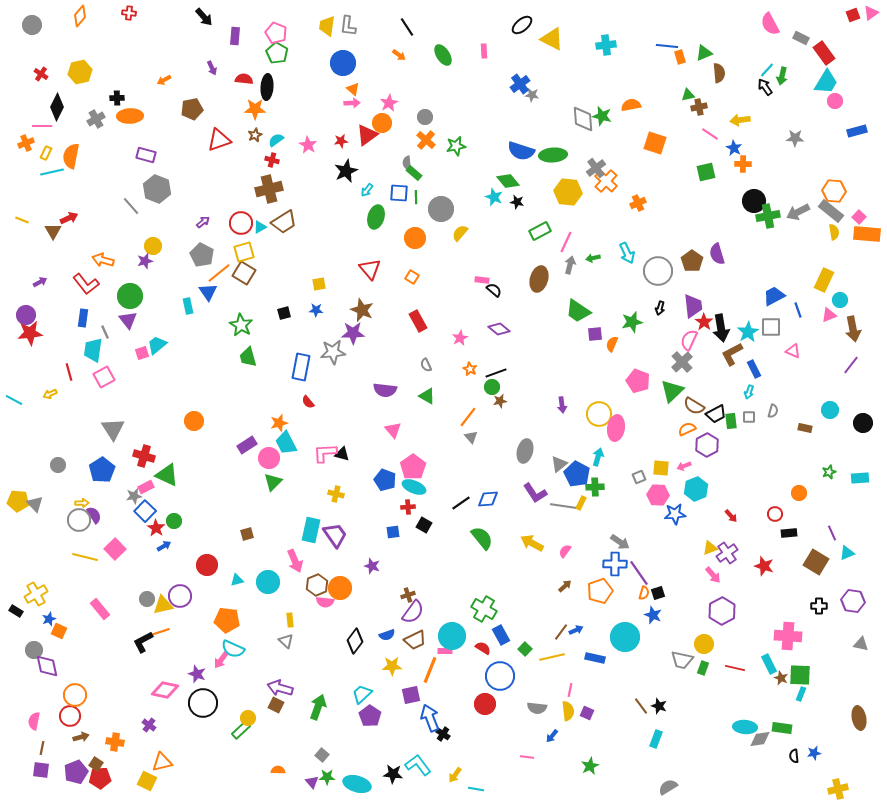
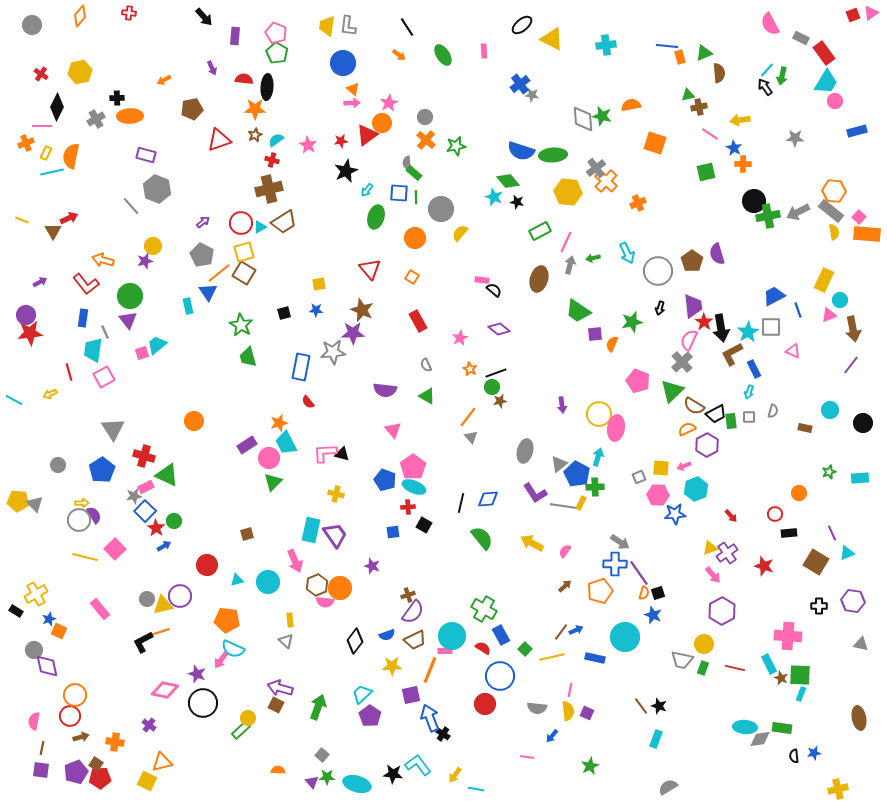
black line at (461, 503): rotated 42 degrees counterclockwise
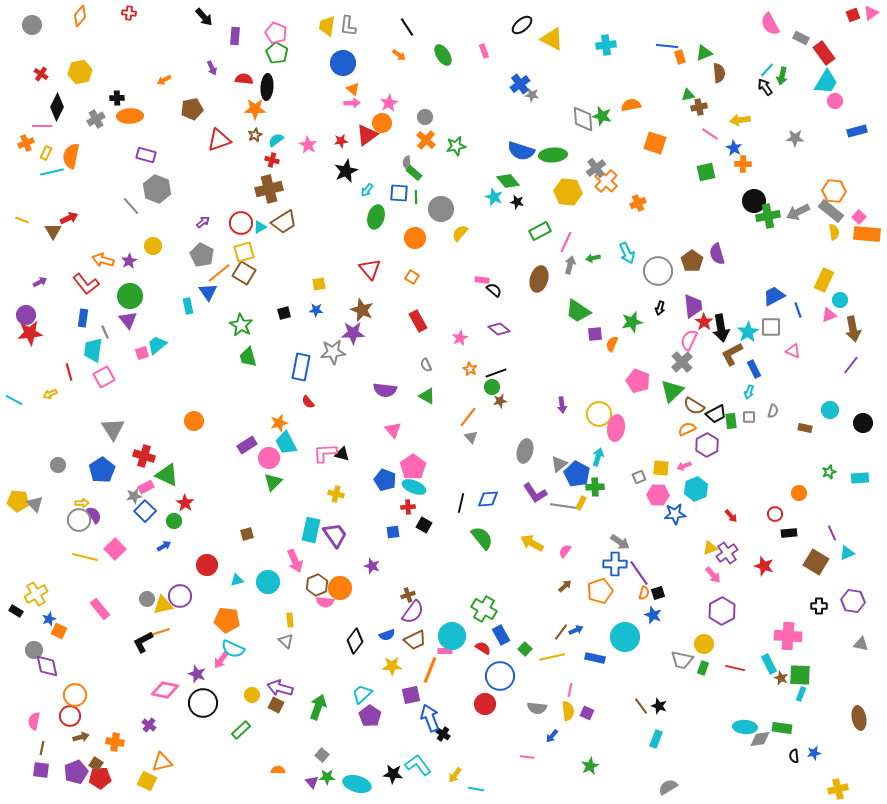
pink rectangle at (484, 51): rotated 16 degrees counterclockwise
purple star at (145, 261): moved 16 px left; rotated 14 degrees counterclockwise
red star at (156, 528): moved 29 px right, 25 px up
yellow circle at (248, 718): moved 4 px right, 23 px up
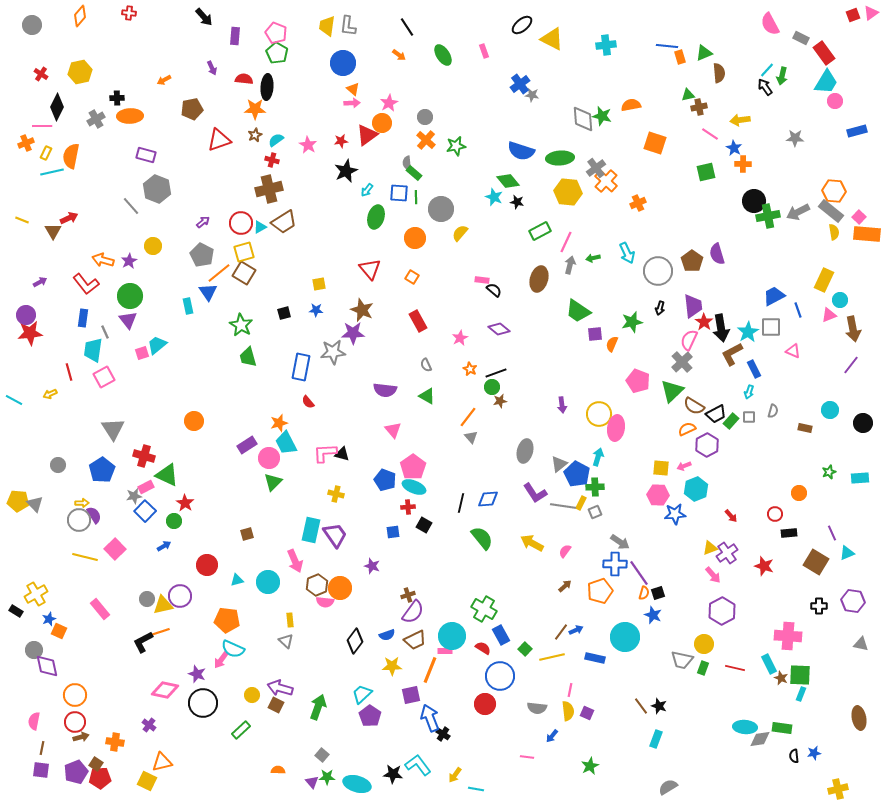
green ellipse at (553, 155): moved 7 px right, 3 px down
green rectangle at (731, 421): rotated 49 degrees clockwise
gray square at (639, 477): moved 44 px left, 35 px down
red circle at (70, 716): moved 5 px right, 6 px down
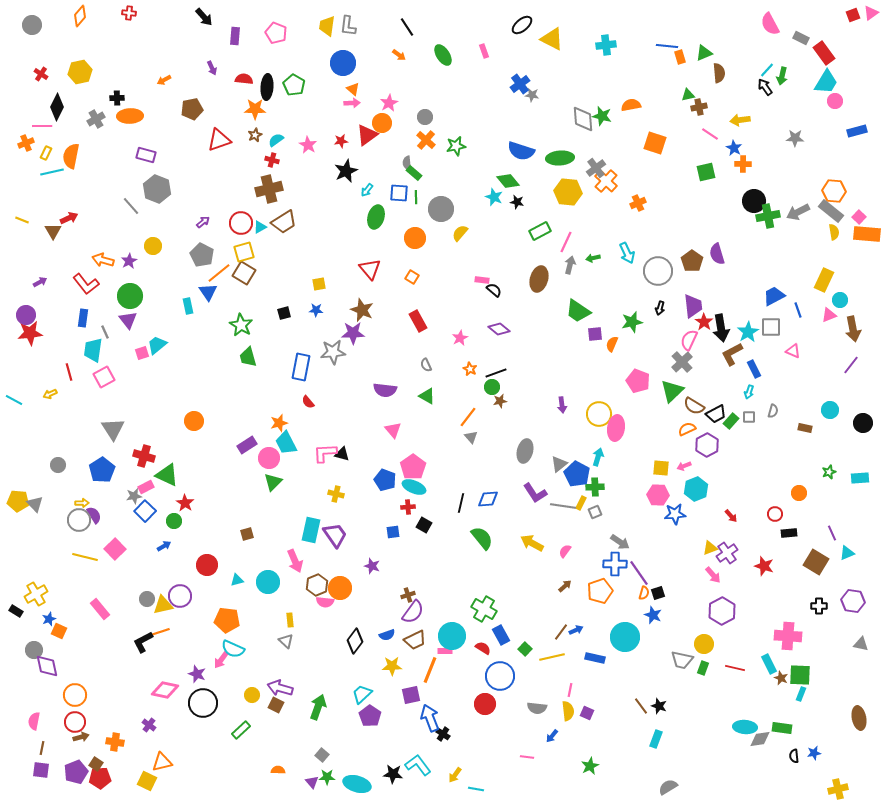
green pentagon at (277, 53): moved 17 px right, 32 px down
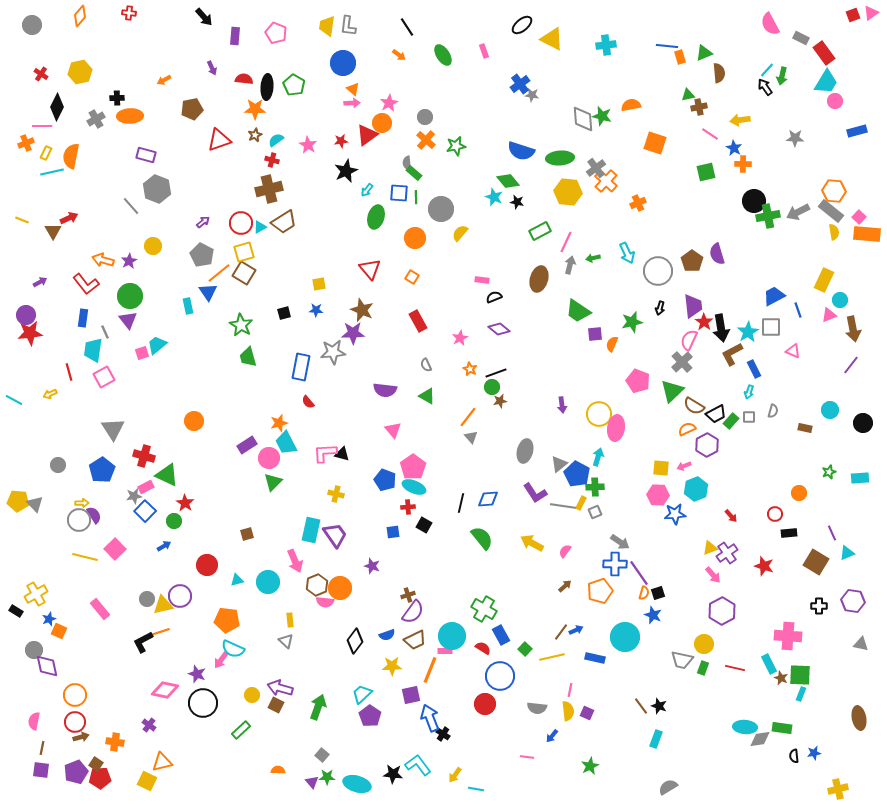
black semicircle at (494, 290): moved 7 px down; rotated 63 degrees counterclockwise
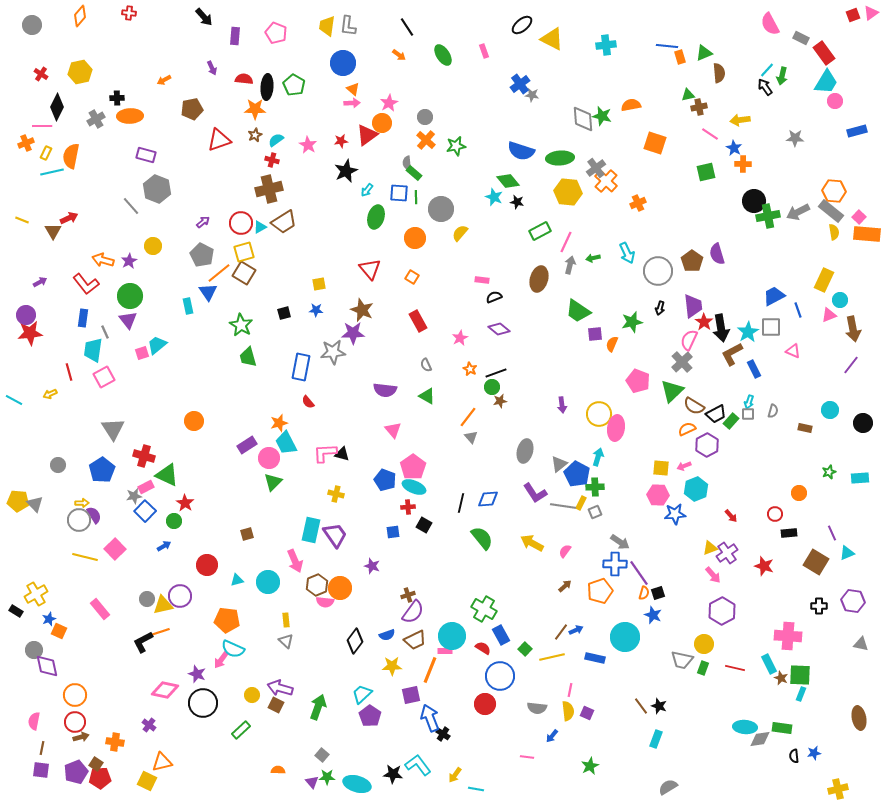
cyan arrow at (749, 392): moved 10 px down
gray square at (749, 417): moved 1 px left, 3 px up
yellow rectangle at (290, 620): moved 4 px left
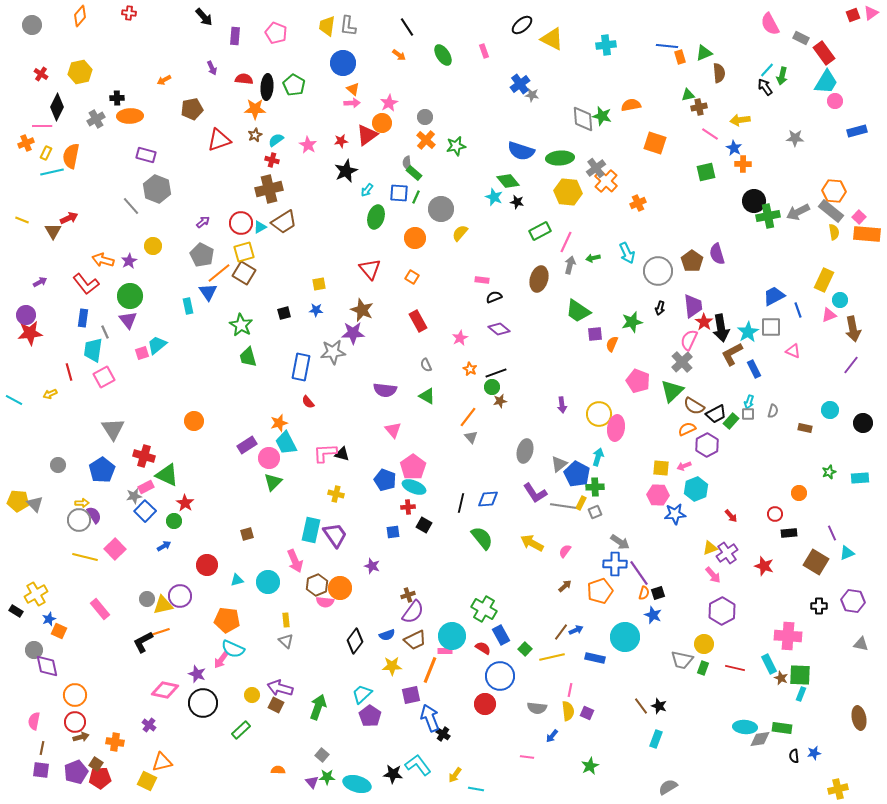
green line at (416, 197): rotated 24 degrees clockwise
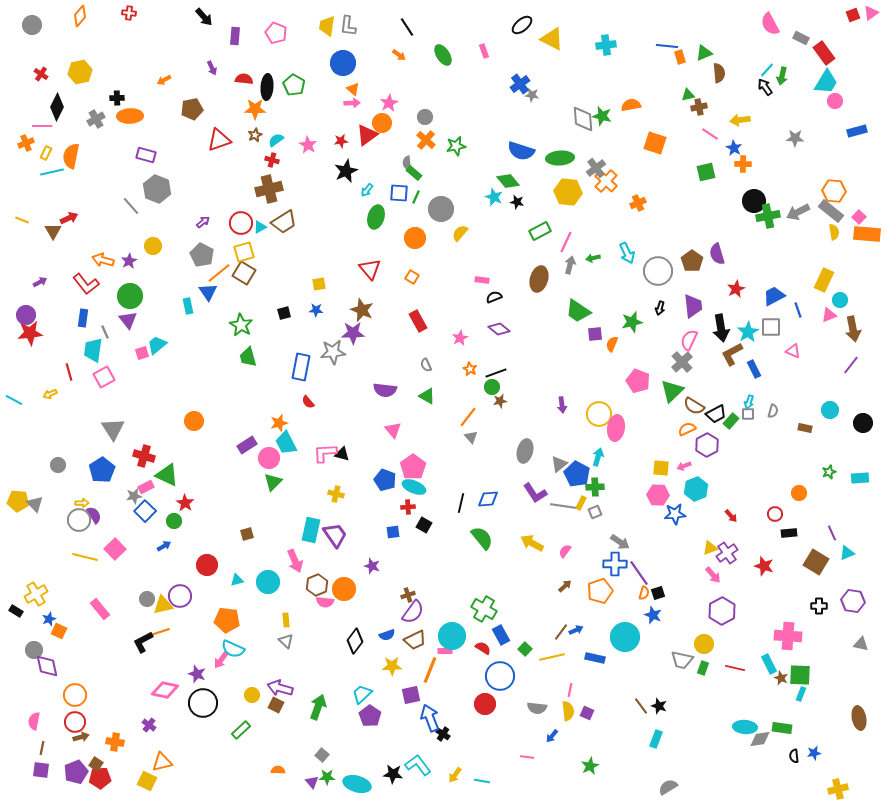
red star at (704, 322): moved 32 px right, 33 px up; rotated 12 degrees clockwise
orange circle at (340, 588): moved 4 px right, 1 px down
cyan line at (476, 789): moved 6 px right, 8 px up
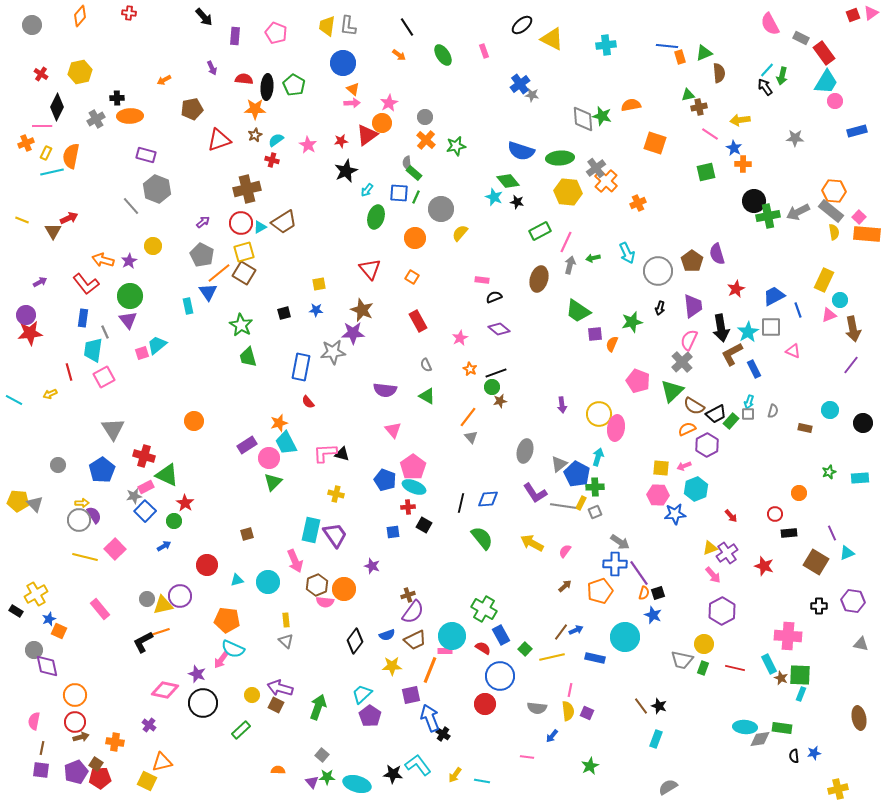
brown cross at (269, 189): moved 22 px left
